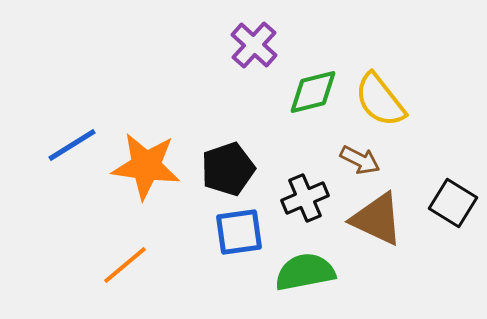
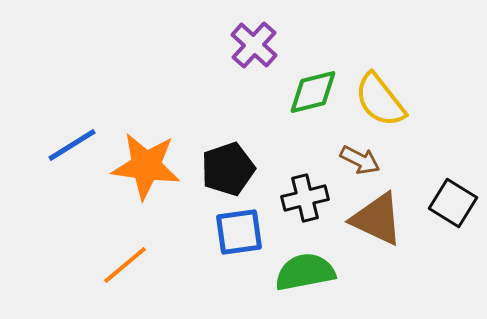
black cross: rotated 9 degrees clockwise
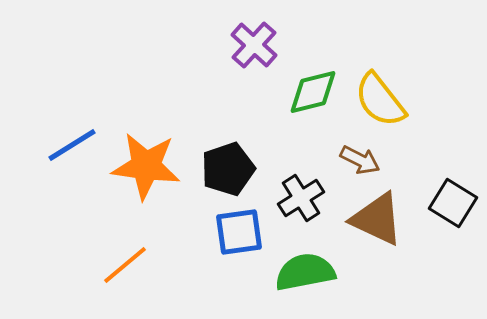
black cross: moved 4 px left; rotated 18 degrees counterclockwise
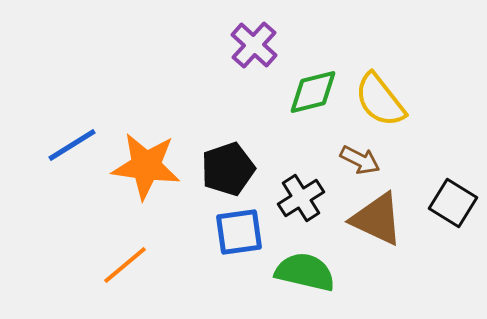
green semicircle: rotated 24 degrees clockwise
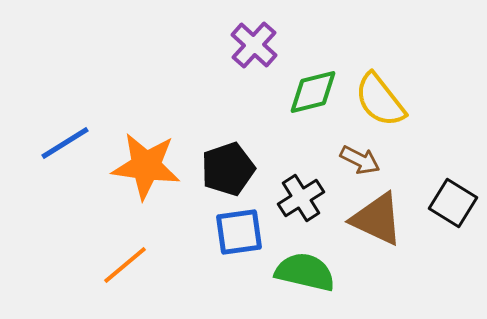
blue line: moved 7 px left, 2 px up
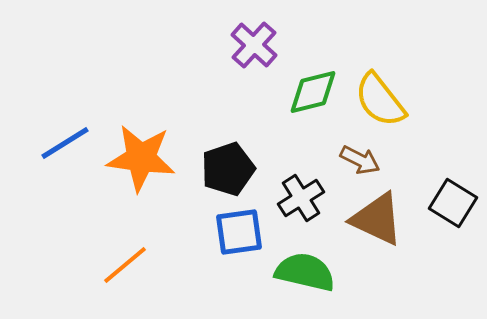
orange star: moved 5 px left, 8 px up
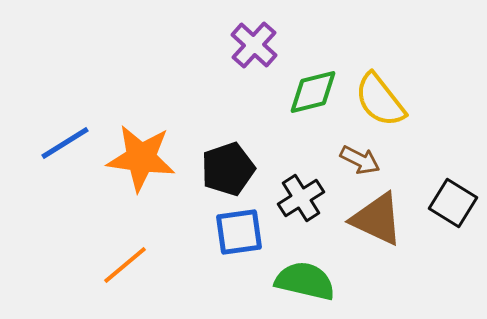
green semicircle: moved 9 px down
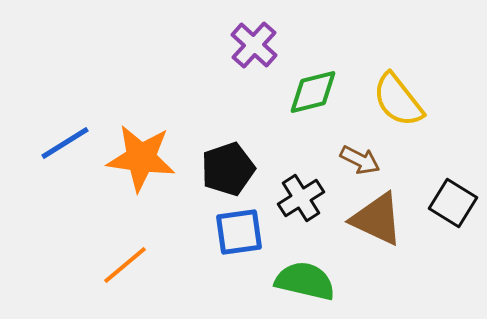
yellow semicircle: moved 18 px right
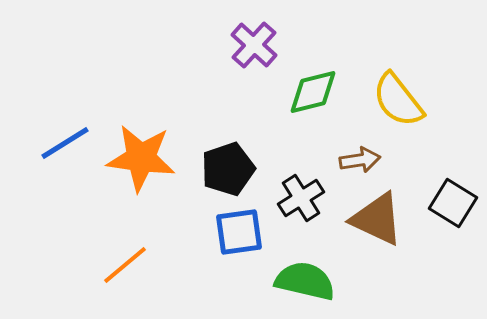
brown arrow: rotated 36 degrees counterclockwise
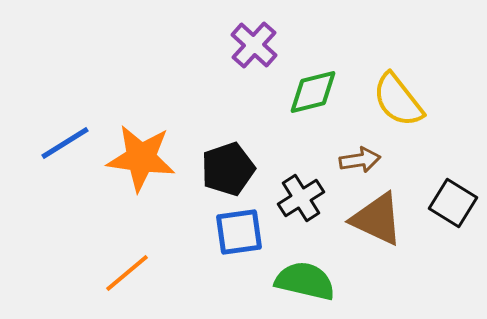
orange line: moved 2 px right, 8 px down
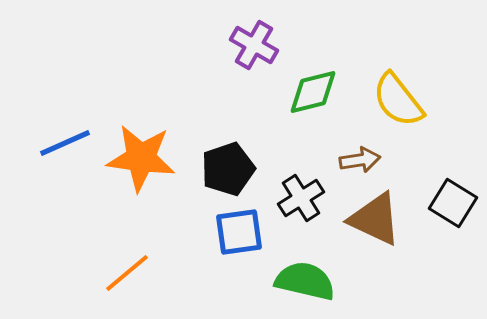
purple cross: rotated 12 degrees counterclockwise
blue line: rotated 8 degrees clockwise
brown triangle: moved 2 px left
